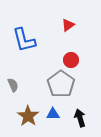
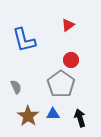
gray semicircle: moved 3 px right, 2 px down
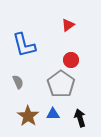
blue L-shape: moved 5 px down
gray semicircle: moved 2 px right, 5 px up
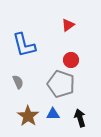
gray pentagon: rotated 16 degrees counterclockwise
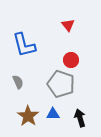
red triangle: rotated 32 degrees counterclockwise
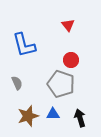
gray semicircle: moved 1 px left, 1 px down
brown star: rotated 20 degrees clockwise
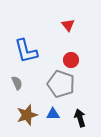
blue L-shape: moved 2 px right, 6 px down
brown star: moved 1 px left, 1 px up
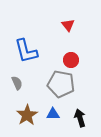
gray pentagon: rotated 8 degrees counterclockwise
brown star: rotated 15 degrees counterclockwise
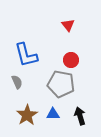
blue L-shape: moved 4 px down
gray semicircle: moved 1 px up
black arrow: moved 2 px up
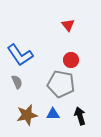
blue L-shape: moved 6 px left; rotated 20 degrees counterclockwise
brown star: rotated 20 degrees clockwise
